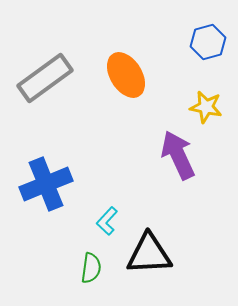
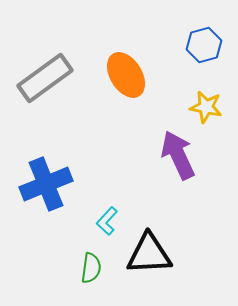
blue hexagon: moved 4 px left, 3 px down
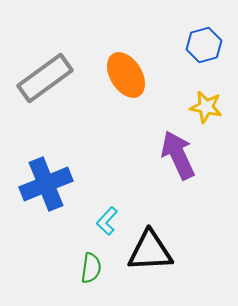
black triangle: moved 1 px right, 3 px up
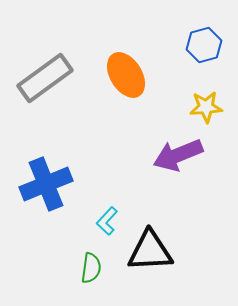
yellow star: rotated 16 degrees counterclockwise
purple arrow: rotated 87 degrees counterclockwise
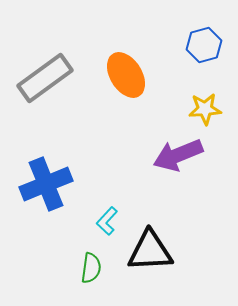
yellow star: moved 1 px left, 2 px down
